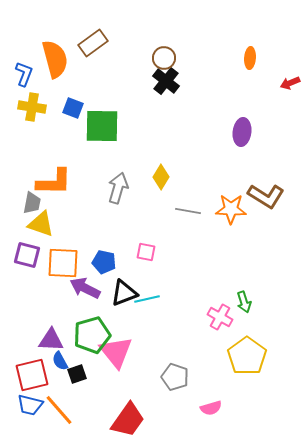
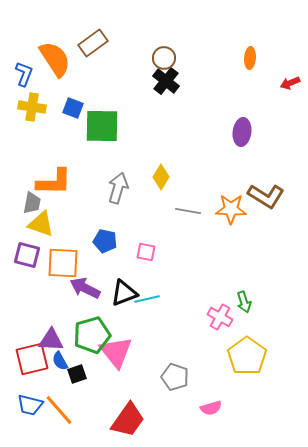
orange semicircle: rotated 18 degrees counterclockwise
blue pentagon: moved 1 px right, 21 px up
red square: moved 16 px up
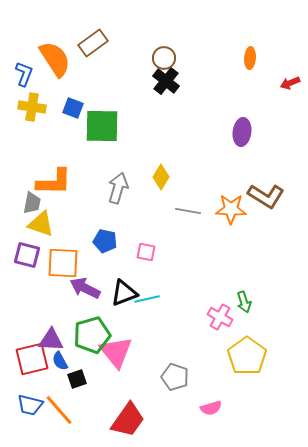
black square: moved 5 px down
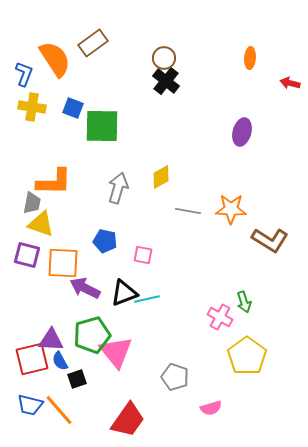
red arrow: rotated 36 degrees clockwise
purple ellipse: rotated 8 degrees clockwise
yellow diamond: rotated 30 degrees clockwise
brown L-shape: moved 4 px right, 44 px down
pink square: moved 3 px left, 3 px down
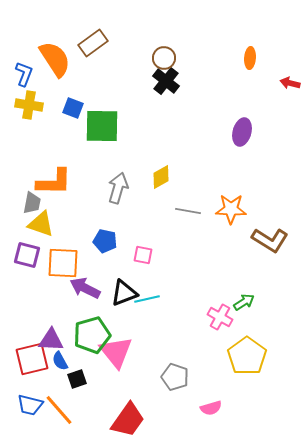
yellow cross: moved 3 px left, 2 px up
green arrow: rotated 105 degrees counterclockwise
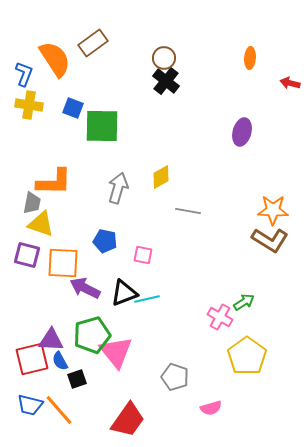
orange star: moved 42 px right, 1 px down
